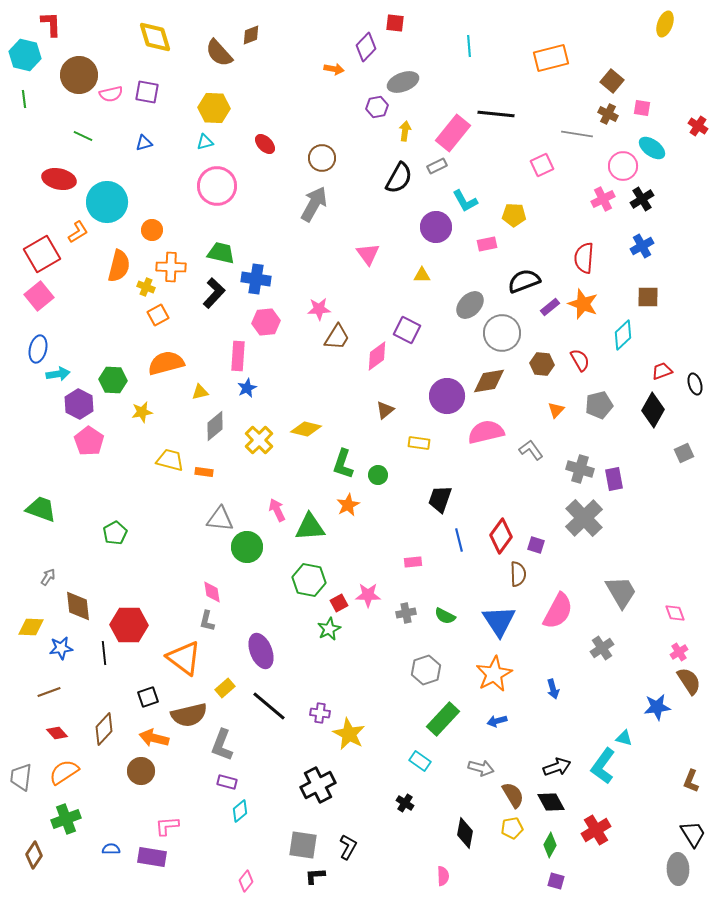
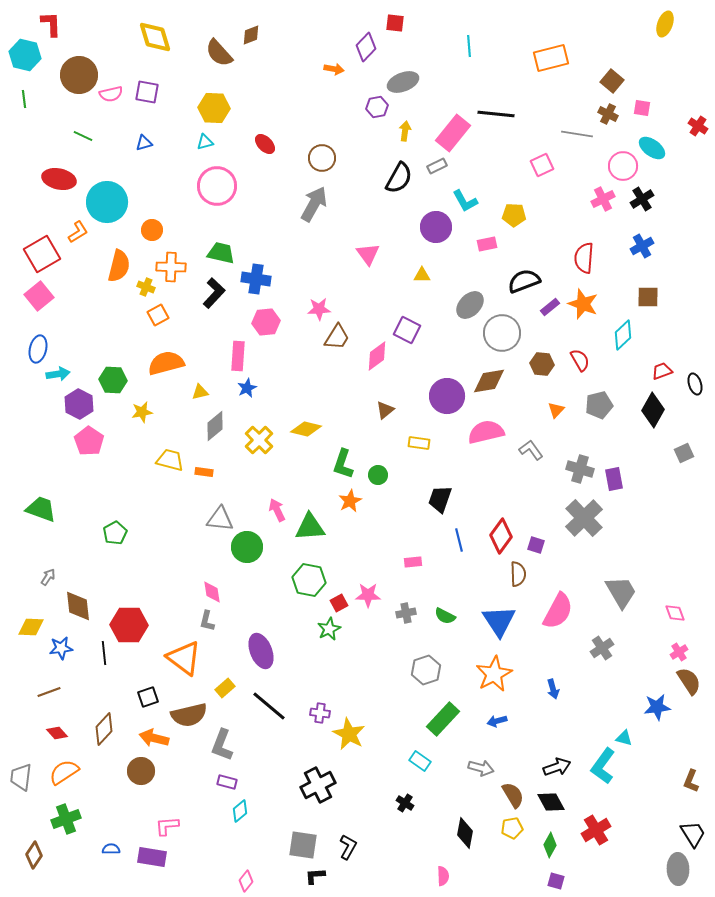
orange star at (348, 505): moved 2 px right, 4 px up
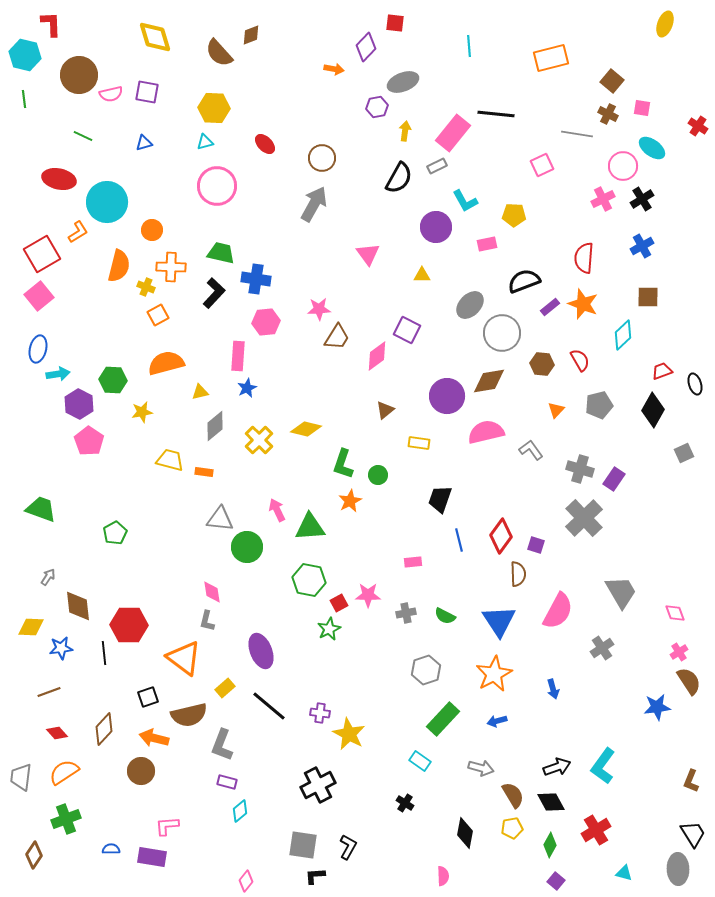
purple rectangle at (614, 479): rotated 45 degrees clockwise
cyan triangle at (624, 738): moved 135 px down
purple square at (556, 881): rotated 24 degrees clockwise
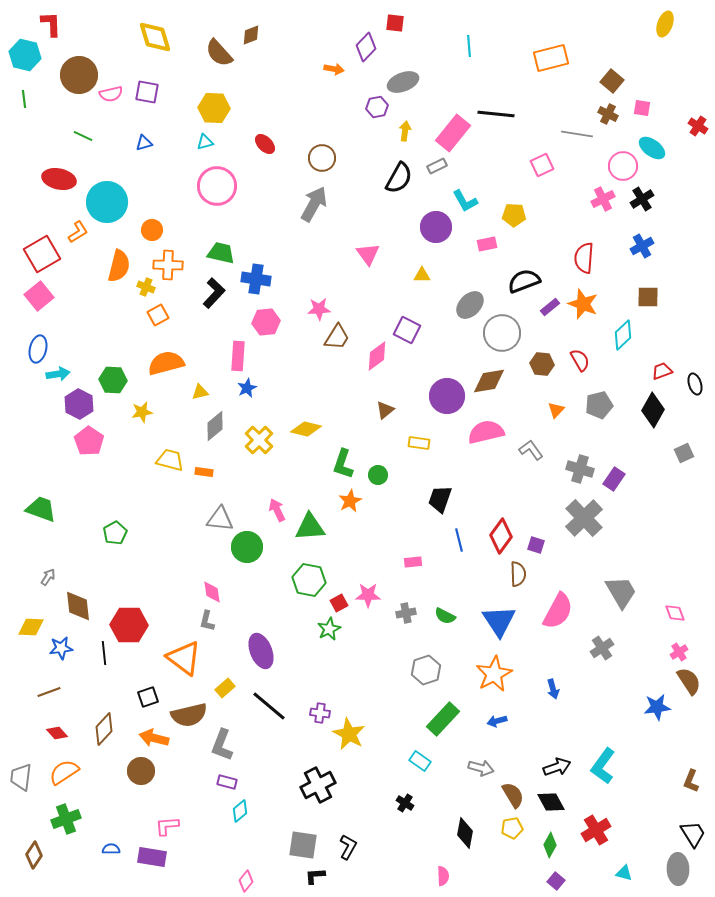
orange cross at (171, 267): moved 3 px left, 2 px up
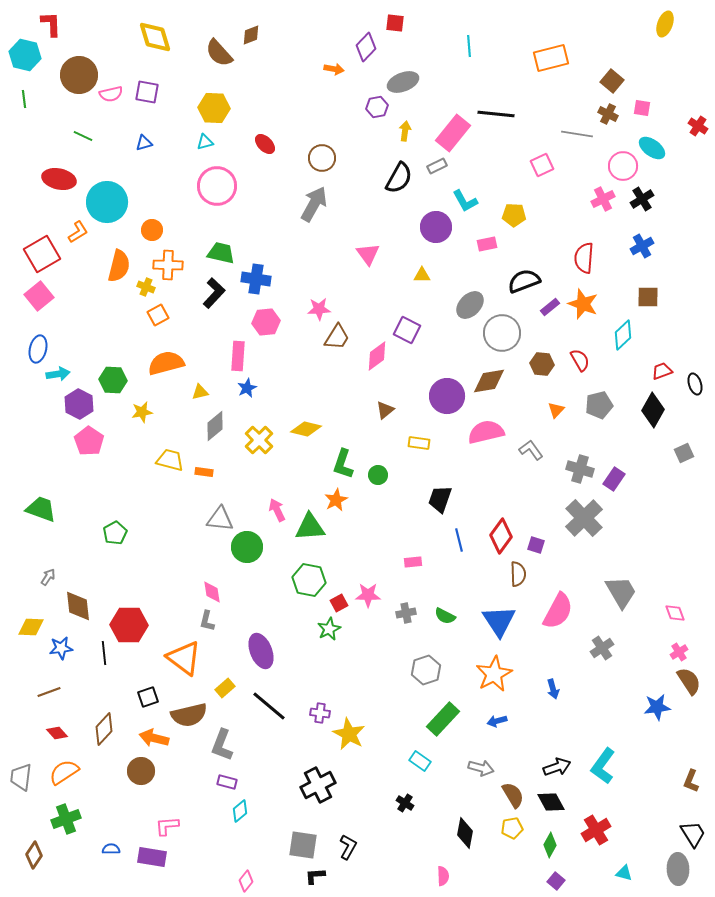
orange star at (350, 501): moved 14 px left, 1 px up
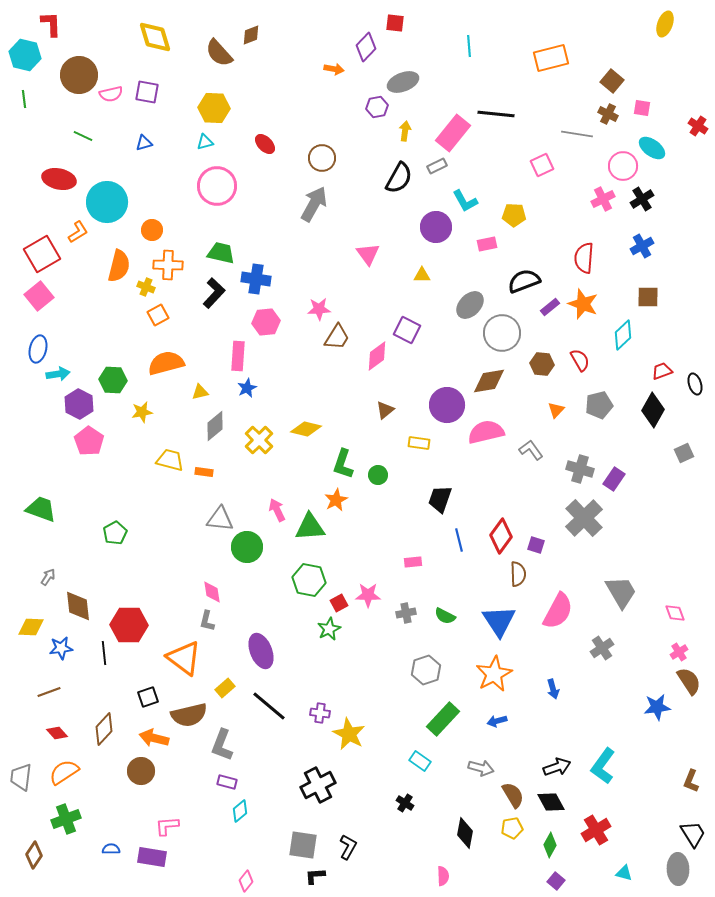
purple circle at (447, 396): moved 9 px down
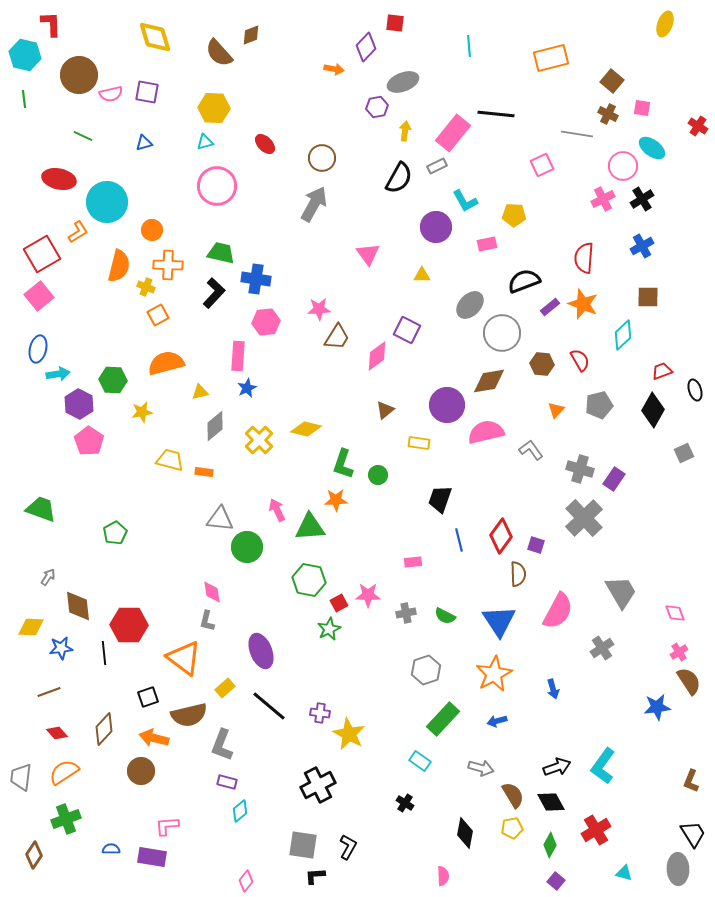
black ellipse at (695, 384): moved 6 px down
orange star at (336, 500): rotated 25 degrees clockwise
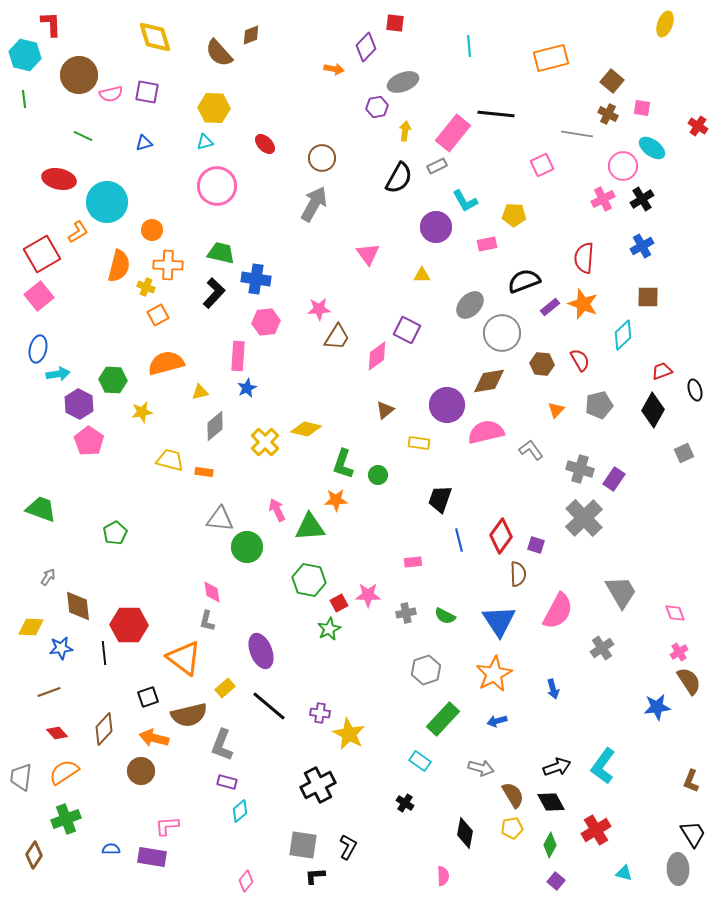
yellow cross at (259, 440): moved 6 px right, 2 px down
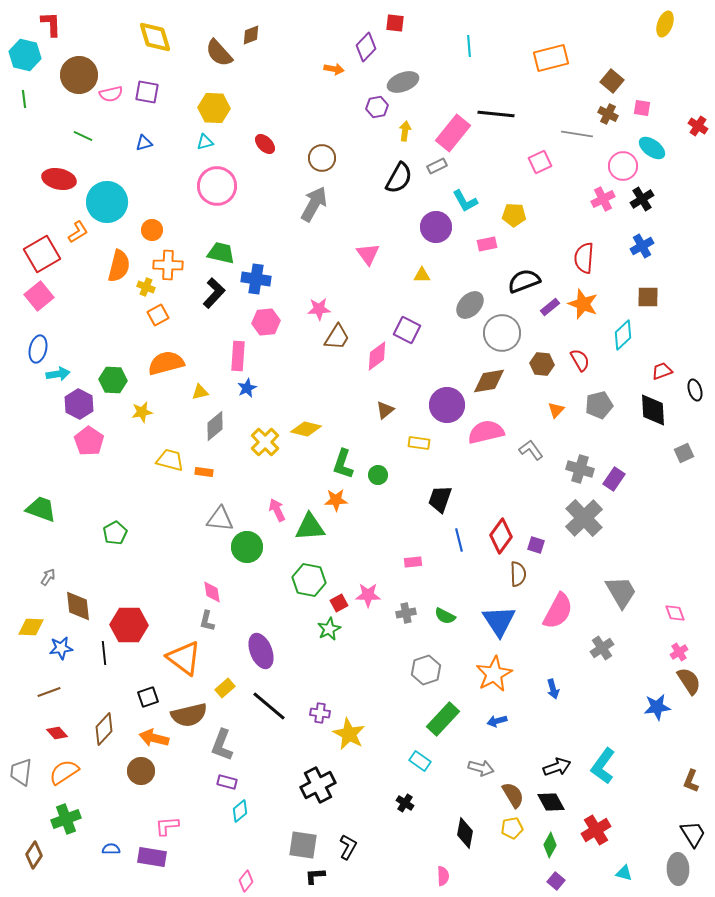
pink square at (542, 165): moved 2 px left, 3 px up
black diamond at (653, 410): rotated 32 degrees counterclockwise
gray trapezoid at (21, 777): moved 5 px up
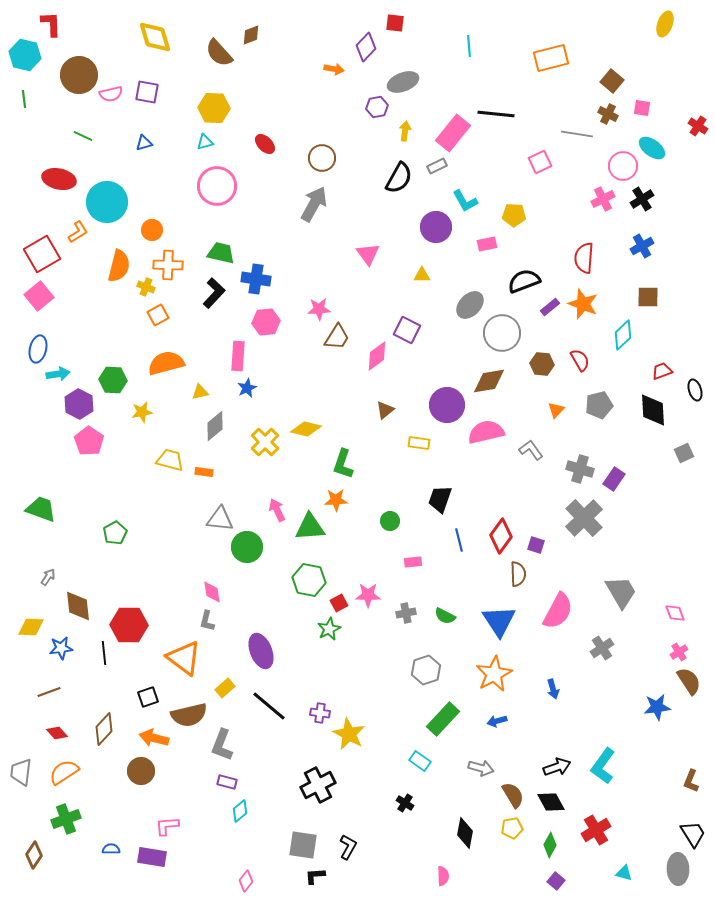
green circle at (378, 475): moved 12 px right, 46 px down
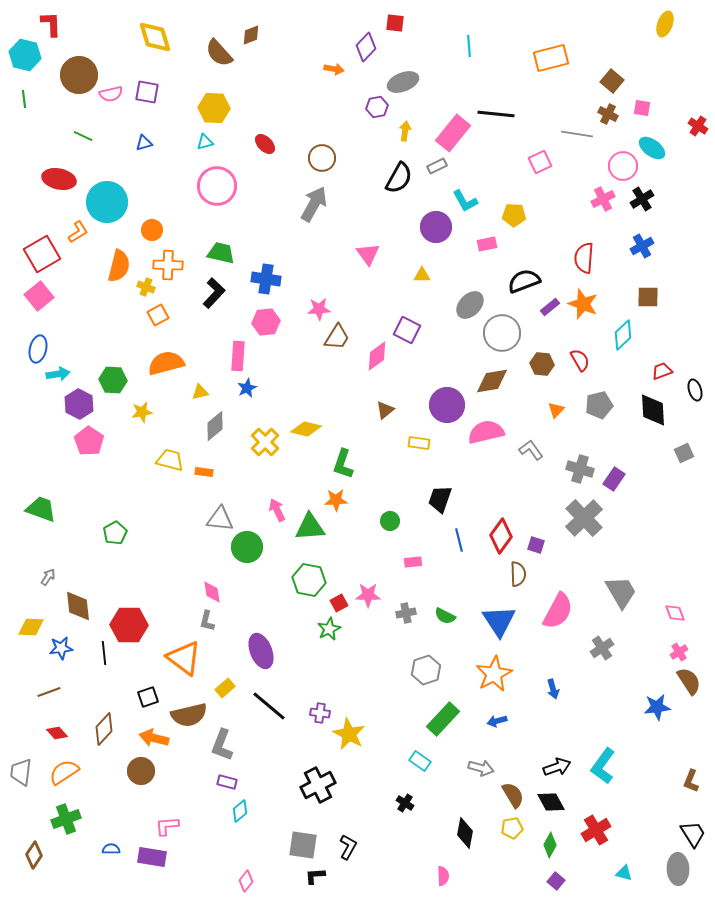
blue cross at (256, 279): moved 10 px right
brown diamond at (489, 381): moved 3 px right
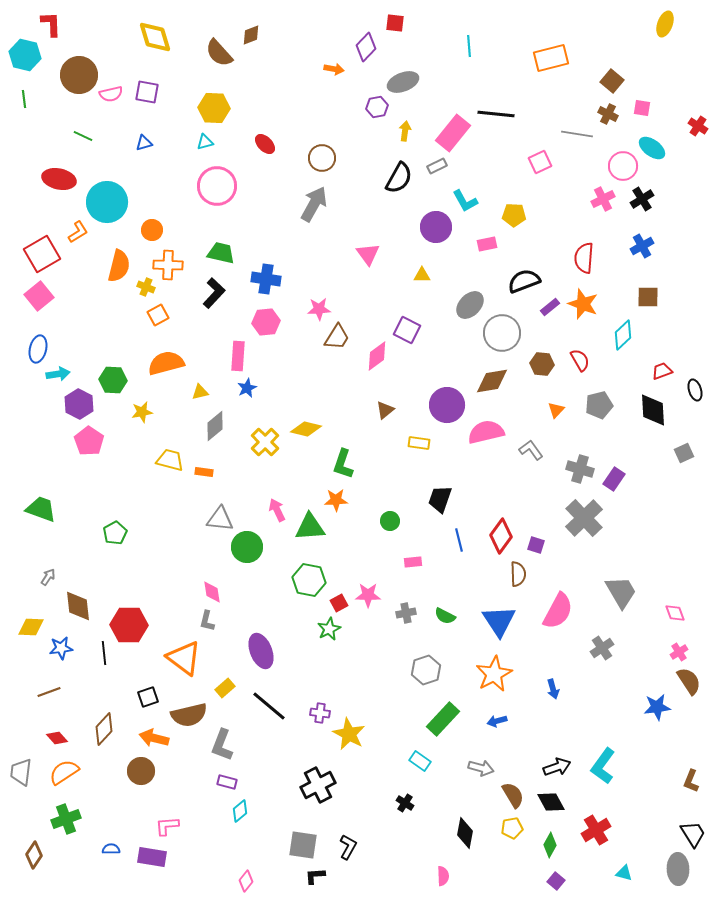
red diamond at (57, 733): moved 5 px down
